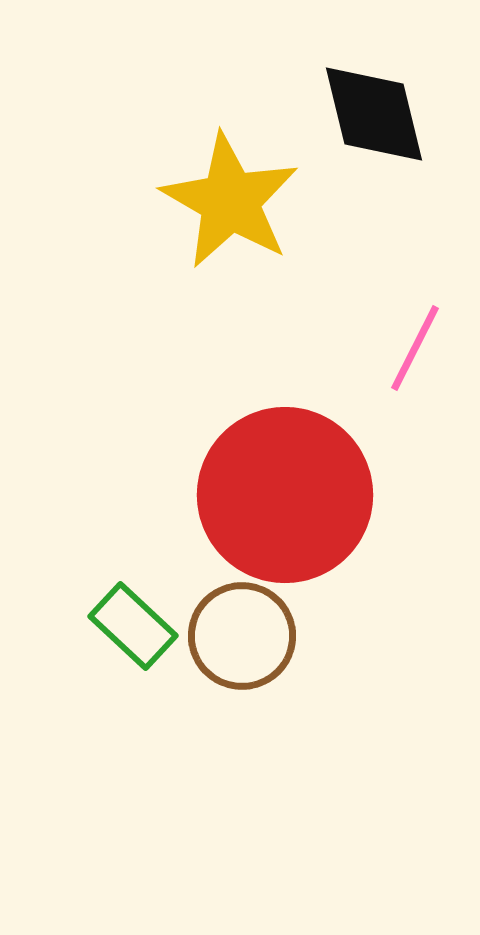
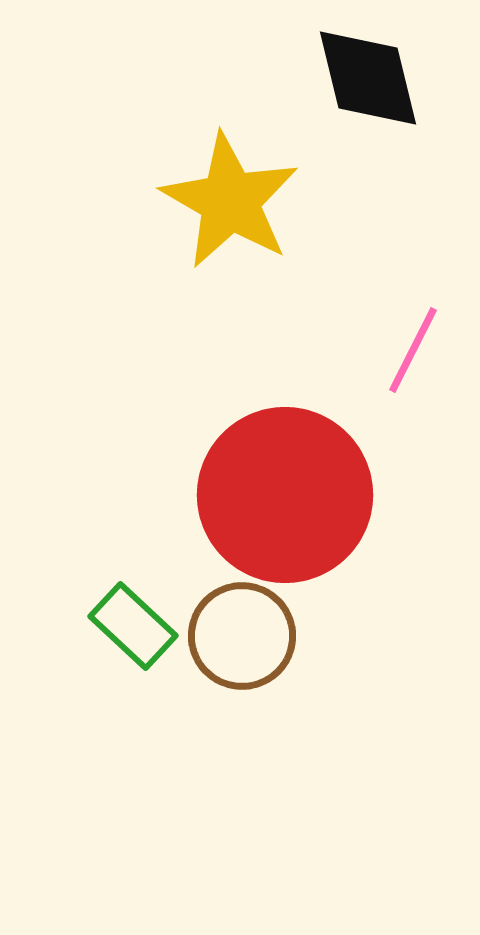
black diamond: moved 6 px left, 36 px up
pink line: moved 2 px left, 2 px down
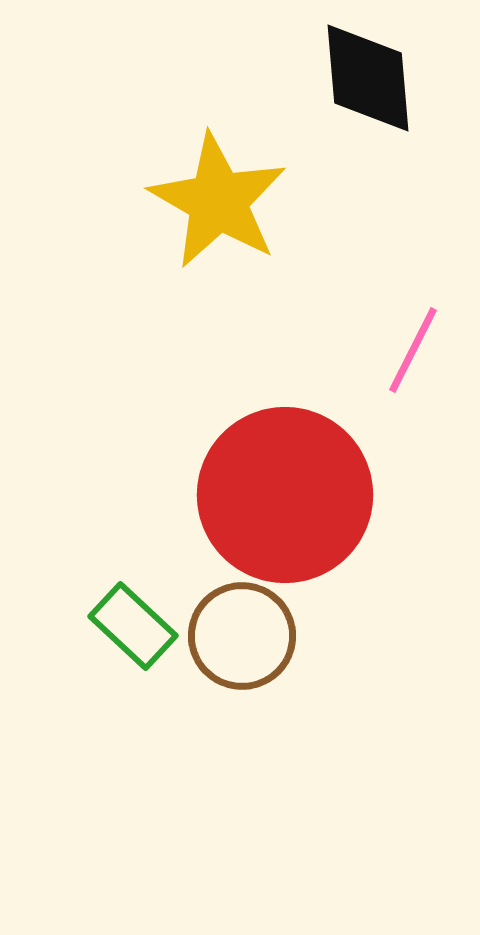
black diamond: rotated 9 degrees clockwise
yellow star: moved 12 px left
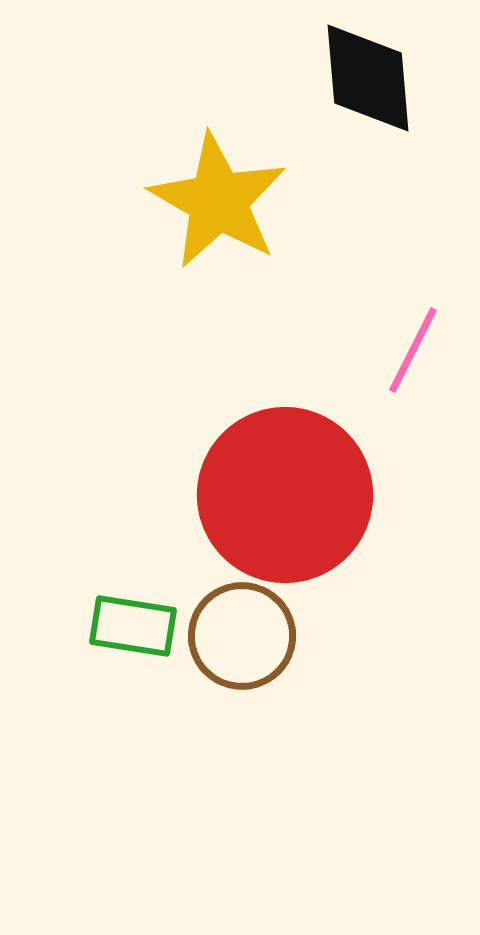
green rectangle: rotated 34 degrees counterclockwise
